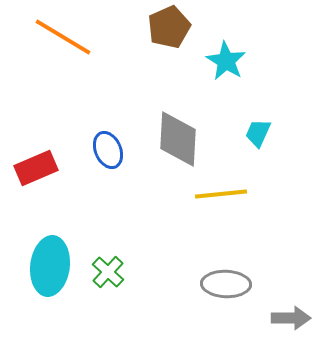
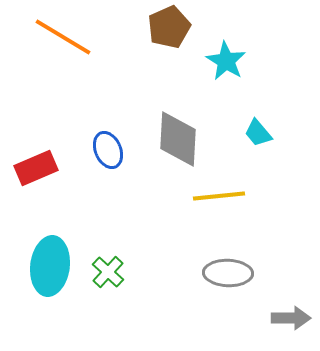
cyan trapezoid: rotated 64 degrees counterclockwise
yellow line: moved 2 px left, 2 px down
gray ellipse: moved 2 px right, 11 px up
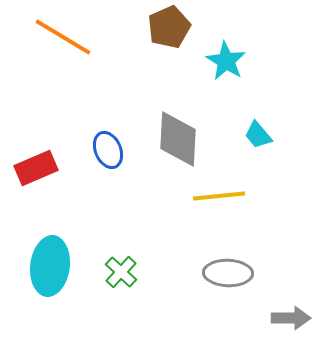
cyan trapezoid: moved 2 px down
green cross: moved 13 px right
